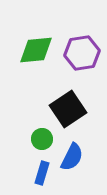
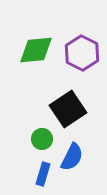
purple hexagon: rotated 24 degrees counterclockwise
blue rectangle: moved 1 px right, 1 px down
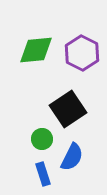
blue rectangle: rotated 35 degrees counterclockwise
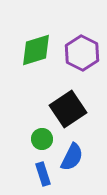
green diamond: rotated 12 degrees counterclockwise
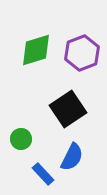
purple hexagon: rotated 12 degrees clockwise
green circle: moved 21 px left
blue rectangle: rotated 25 degrees counterclockwise
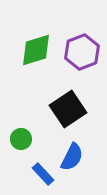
purple hexagon: moved 1 px up
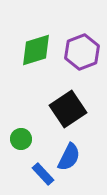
blue semicircle: moved 3 px left
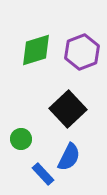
black square: rotated 9 degrees counterclockwise
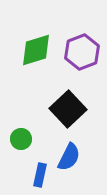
blue rectangle: moved 3 px left, 1 px down; rotated 55 degrees clockwise
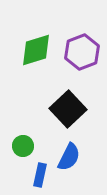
green circle: moved 2 px right, 7 px down
